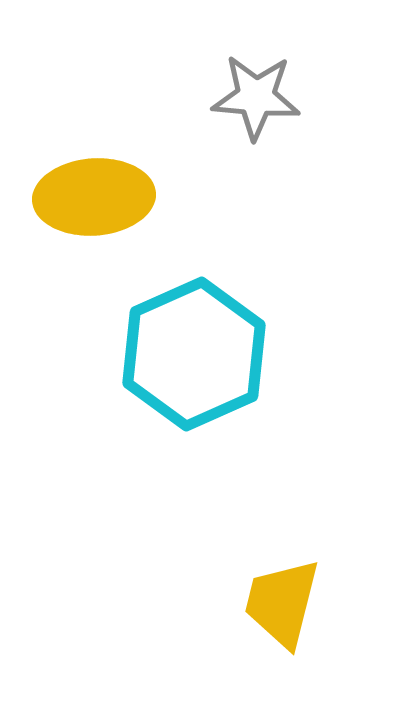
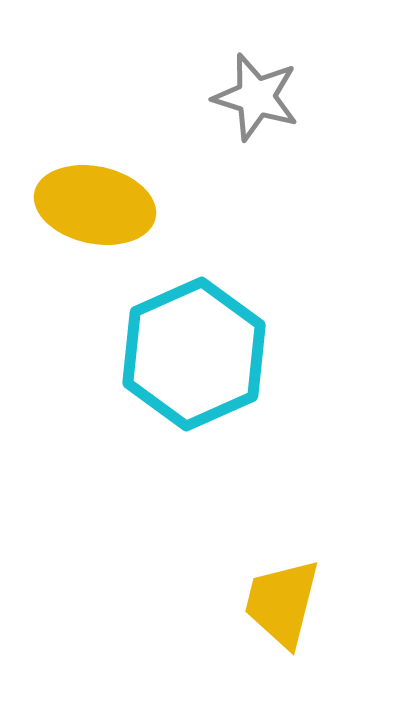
gray star: rotated 12 degrees clockwise
yellow ellipse: moved 1 px right, 8 px down; rotated 16 degrees clockwise
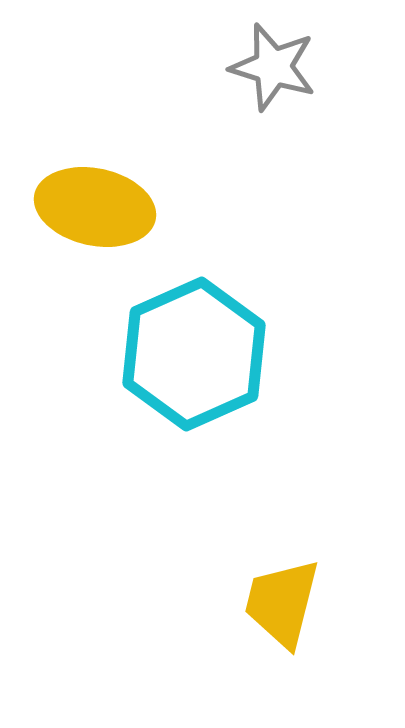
gray star: moved 17 px right, 30 px up
yellow ellipse: moved 2 px down
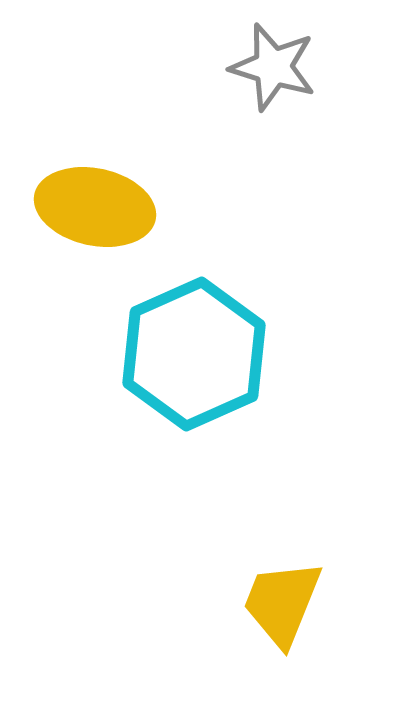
yellow trapezoid: rotated 8 degrees clockwise
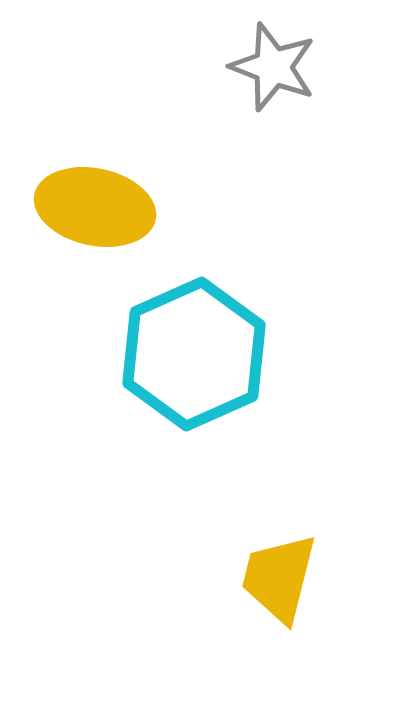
gray star: rotated 4 degrees clockwise
yellow trapezoid: moved 3 px left, 25 px up; rotated 8 degrees counterclockwise
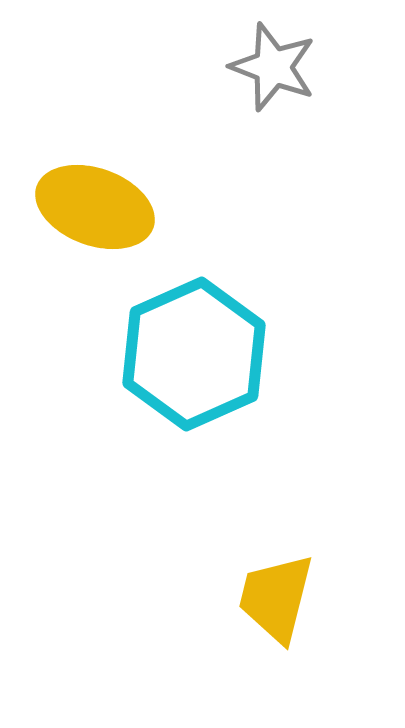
yellow ellipse: rotated 8 degrees clockwise
yellow trapezoid: moved 3 px left, 20 px down
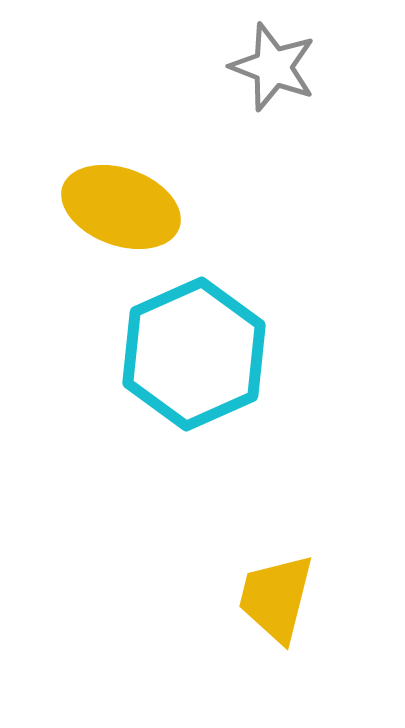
yellow ellipse: moved 26 px right
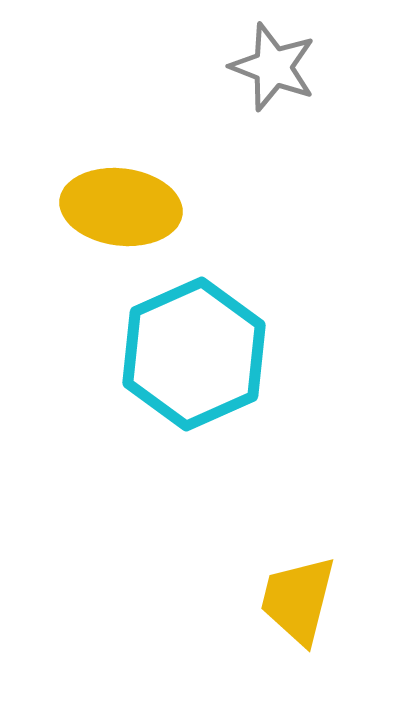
yellow ellipse: rotated 13 degrees counterclockwise
yellow trapezoid: moved 22 px right, 2 px down
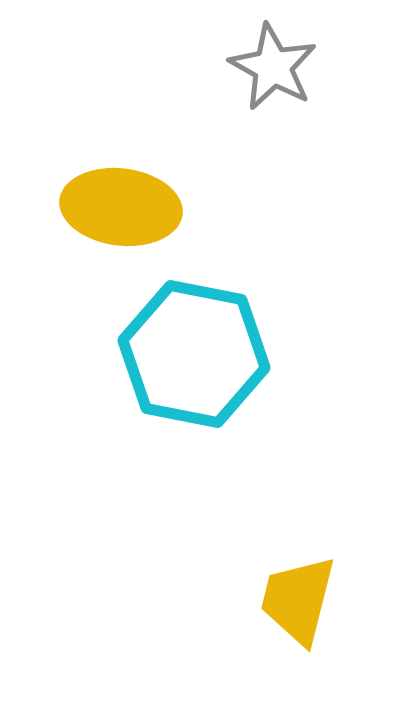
gray star: rotated 8 degrees clockwise
cyan hexagon: rotated 25 degrees counterclockwise
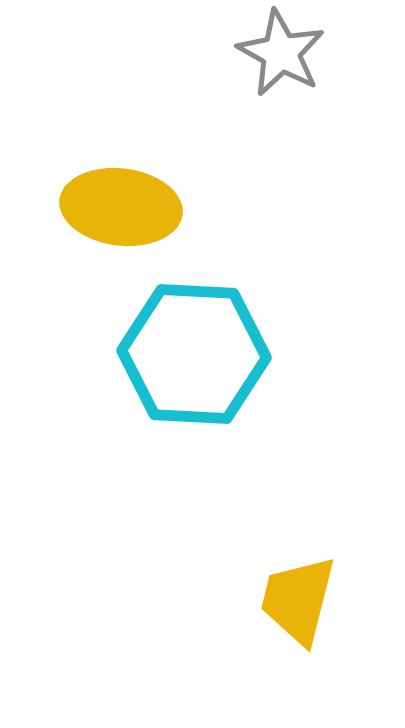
gray star: moved 8 px right, 14 px up
cyan hexagon: rotated 8 degrees counterclockwise
